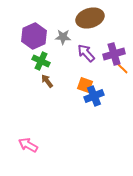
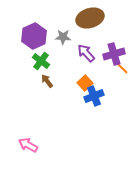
green cross: rotated 12 degrees clockwise
orange square: moved 2 px up; rotated 28 degrees clockwise
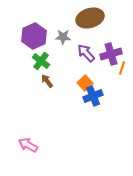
purple cross: moved 3 px left
orange line: rotated 64 degrees clockwise
blue cross: moved 1 px left
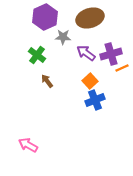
purple hexagon: moved 11 px right, 19 px up
purple arrow: rotated 12 degrees counterclockwise
green cross: moved 4 px left, 6 px up
orange line: rotated 48 degrees clockwise
orange square: moved 5 px right, 2 px up
blue cross: moved 2 px right, 4 px down
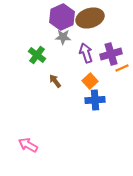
purple hexagon: moved 17 px right
purple arrow: rotated 36 degrees clockwise
brown arrow: moved 8 px right
blue cross: rotated 18 degrees clockwise
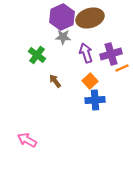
pink arrow: moved 1 px left, 5 px up
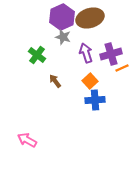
gray star: rotated 14 degrees clockwise
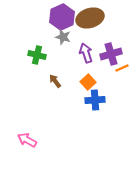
green cross: rotated 24 degrees counterclockwise
orange square: moved 2 px left, 1 px down
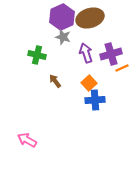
orange square: moved 1 px right, 1 px down
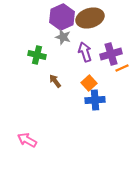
purple arrow: moved 1 px left, 1 px up
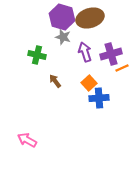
purple hexagon: rotated 20 degrees counterclockwise
blue cross: moved 4 px right, 2 px up
